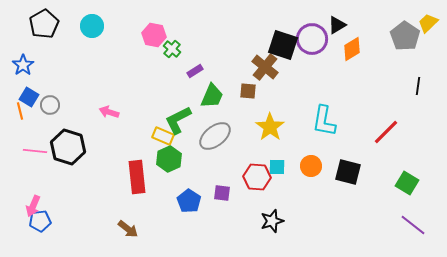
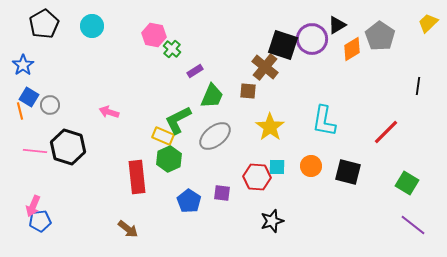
gray pentagon at (405, 36): moved 25 px left
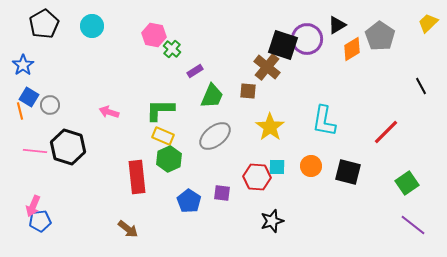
purple circle at (312, 39): moved 5 px left
brown cross at (265, 67): moved 2 px right
black line at (418, 86): moved 3 px right; rotated 36 degrees counterclockwise
green L-shape at (178, 120): moved 18 px left, 10 px up; rotated 28 degrees clockwise
green square at (407, 183): rotated 25 degrees clockwise
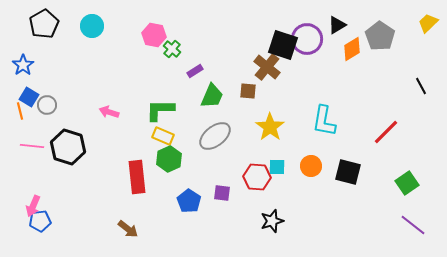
gray circle at (50, 105): moved 3 px left
pink line at (35, 151): moved 3 px left, 5 px up
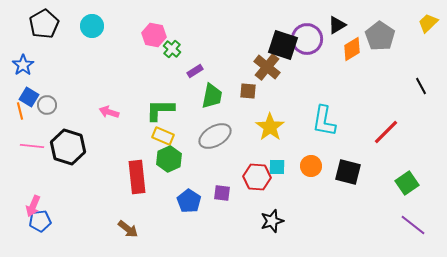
green trapezoid at (212, 96): rotated 12 degrees counterclockwise
gray ellipse at (215, 136): rotated 8 degrees clockwise
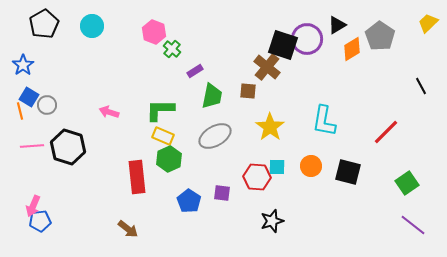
pink hexagon at (154, 35): moved 3 px up; rotated 10 degrees clockwise
pink line at (32, 146): rotated 10 degrees counterclockwise
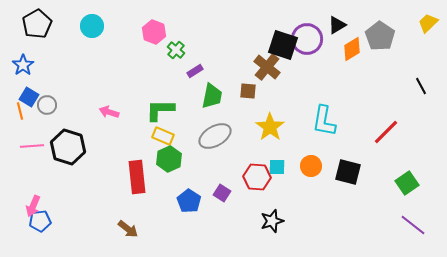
black pentagon at (44, 24): moved 7 px left
green cross at (172, 49): moved 4 px right, 1 px down
purple square at (222, 193): rotated 24 degrees clockwise
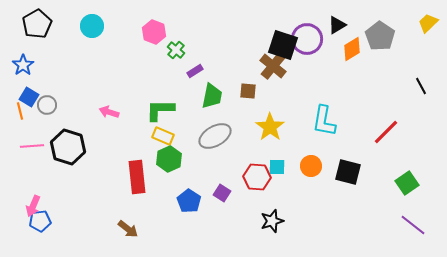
brown cross at (267, 67): moved 6 px right, 1 px up
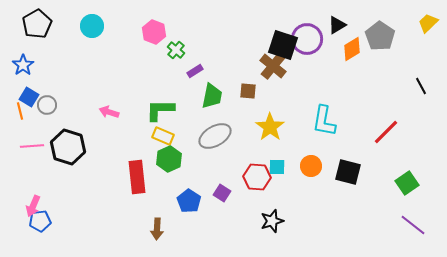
brown arrow at (128, 229): moved 29 px right; rotated 55 degrees clockwise
